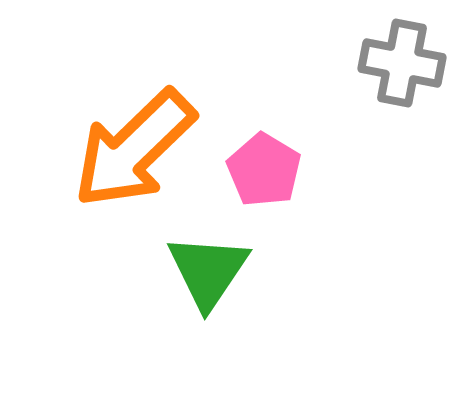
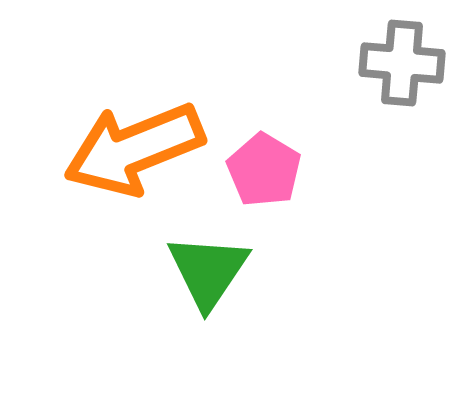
gray cross: rotated 6 degrees counterclockwise
orange arrow: rotated 22 degrees clockwise
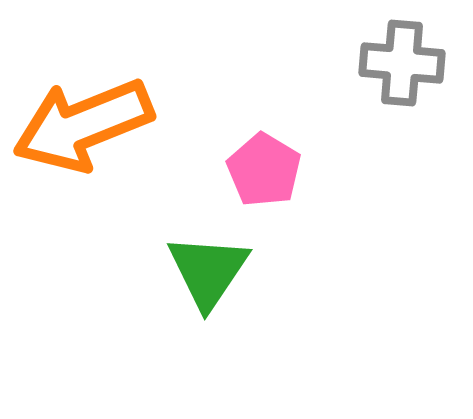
orange arrow: moved 51 px left, 24 px up
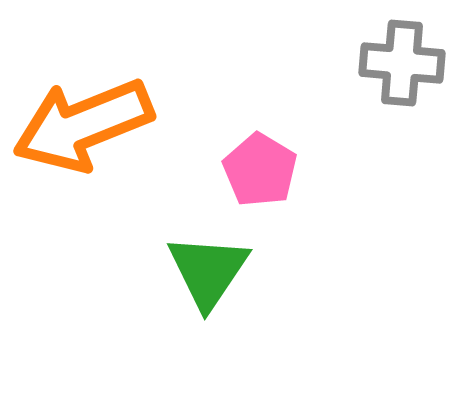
pink pentagon: moved 4 px left
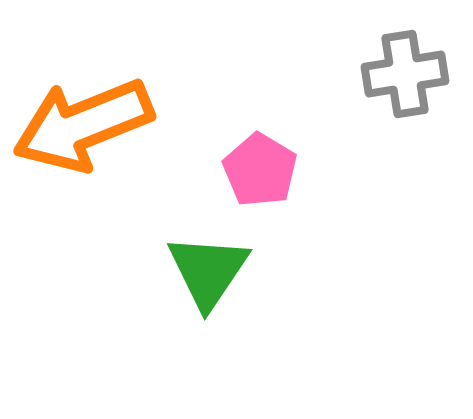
gray cross: moved 3 px right, 11 px down; rotated 14 degrees counterclockwise
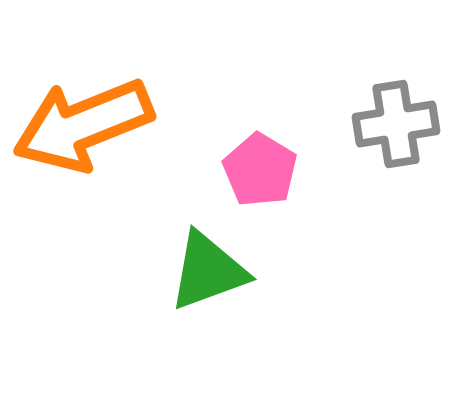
gray cross: moved 9 px left, 50 px down
green triangle: rotated 36 degrees clockwise
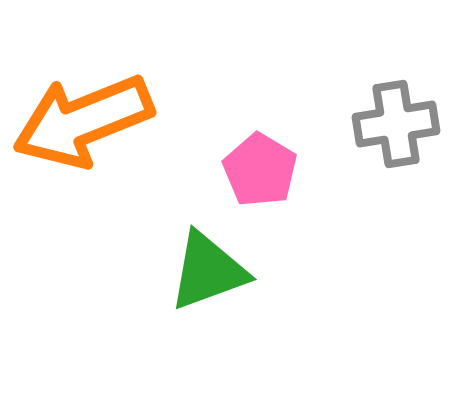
orange arrow: moved 4 px up
